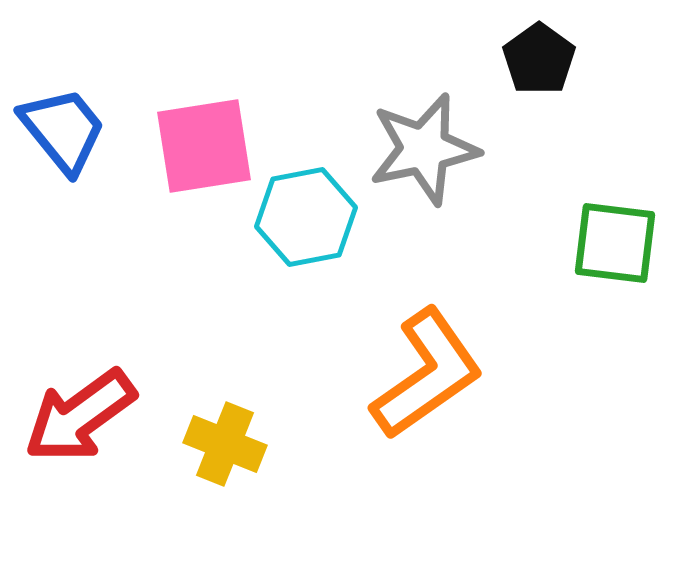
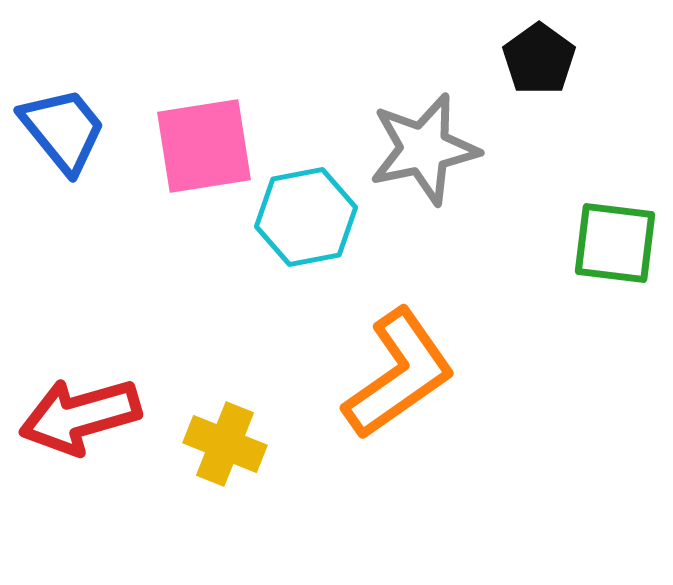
orange L-shape: moved 28 px left
red arrow: rotated 20 degrees clockwise
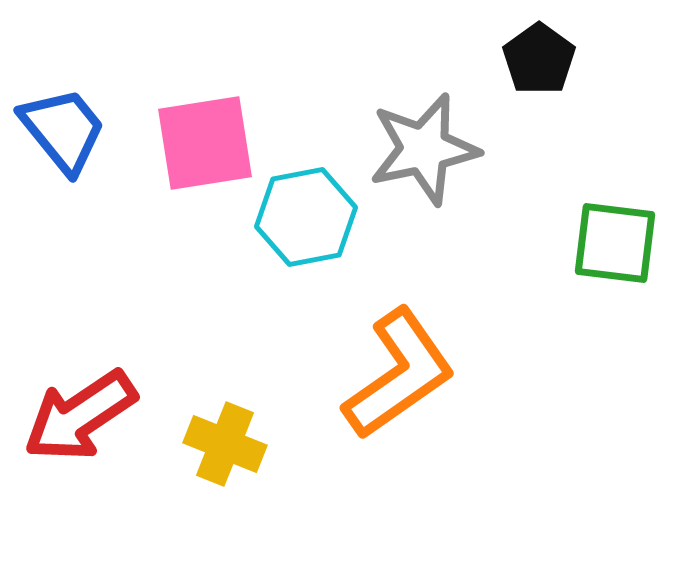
pink square: moved 1 px right, 3 px up
red arrow: rotated 18 degrees counterclockwise
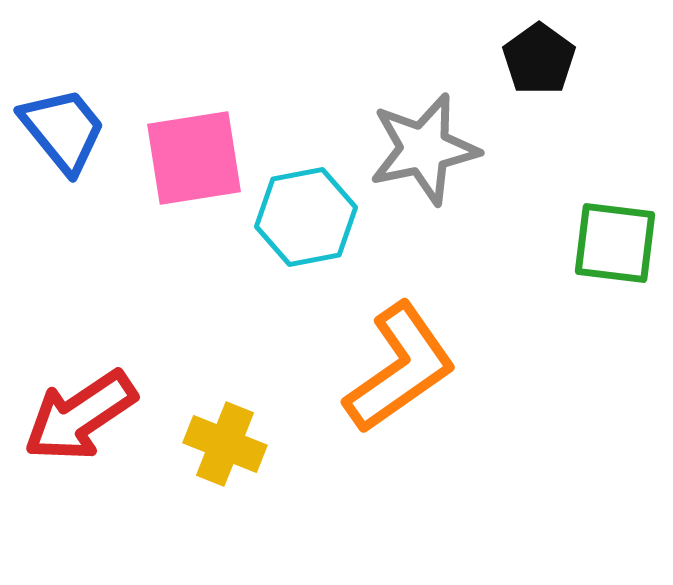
pink square: moved 11 px left, 15 px down
orange L-shape: moved 1 px right, 6 px up
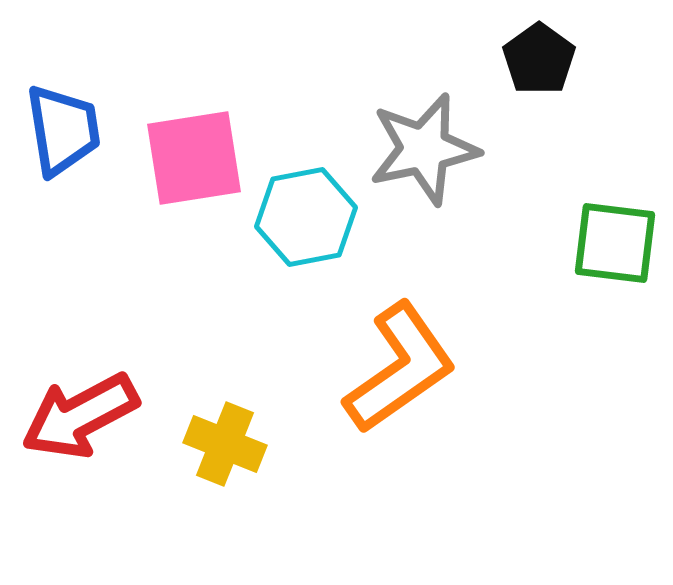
blue trapezoid: rotated 30 degrees clockwise
red arrow: rotated 6 degrees clockwise
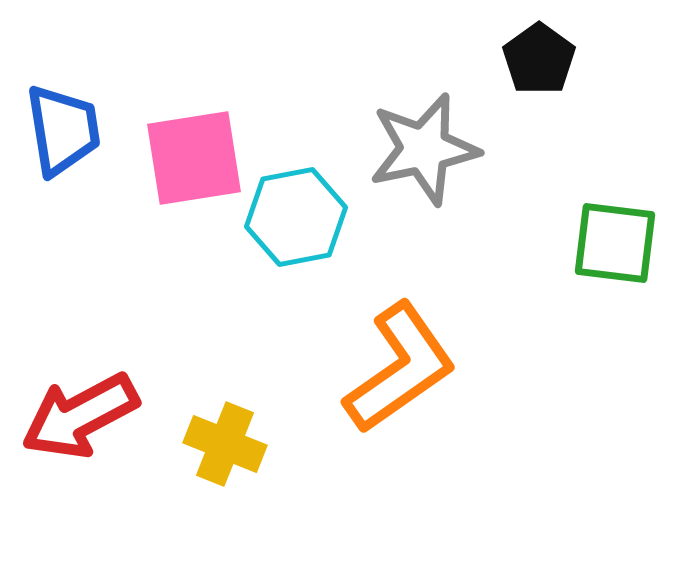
cyan hexagon: moved 10 px left
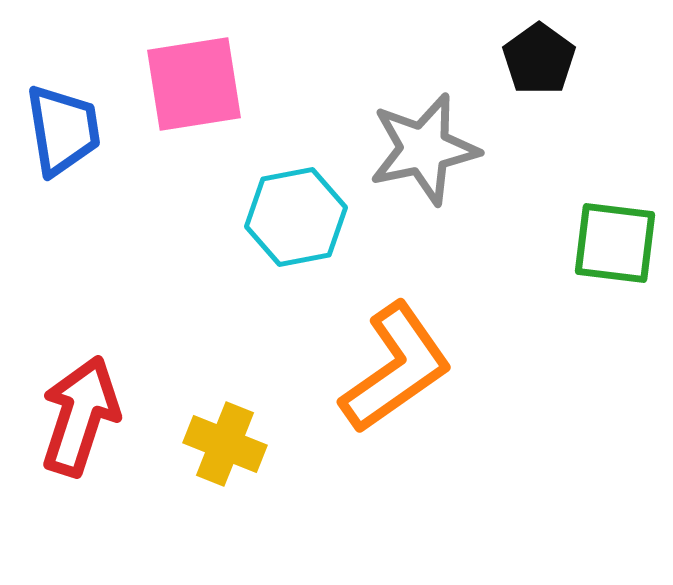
pink square: moved 74 px up
orange L-shape: moved 4 px left
red arrow: rotated 136 degrees clockwise
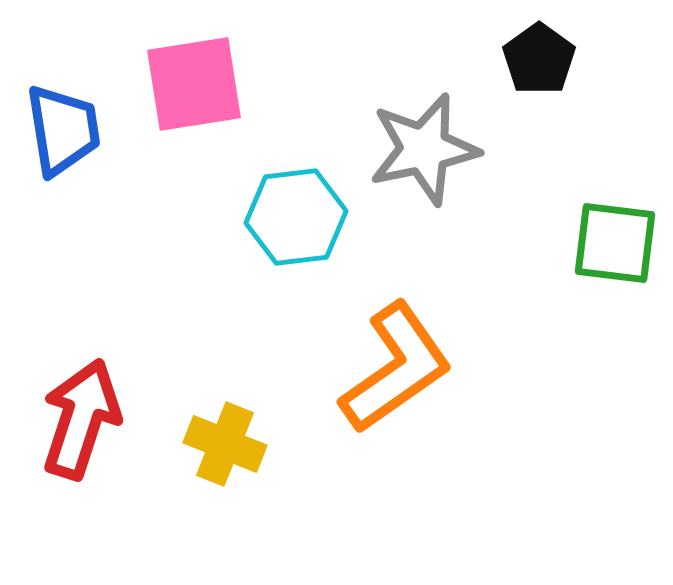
cyan hexagon: rotated 4 degrees clockwise
red arrow: moved 1 px right, 3 px down
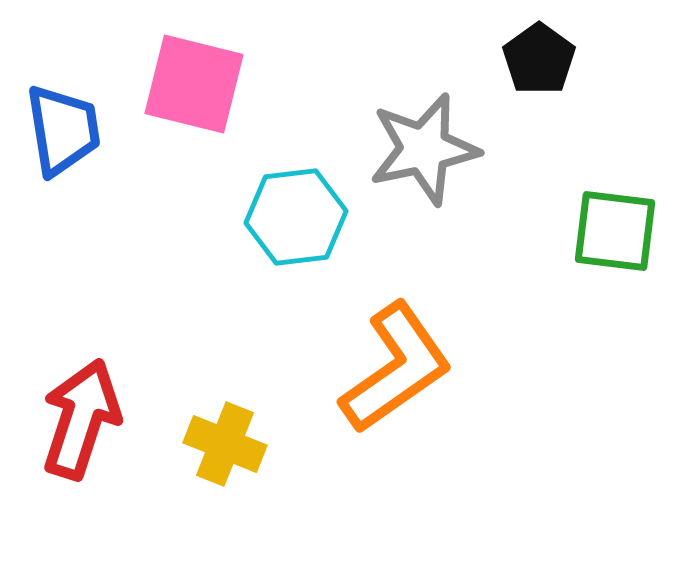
pink square: rotated 23 degrees clockwise
green square: moved 12 px up
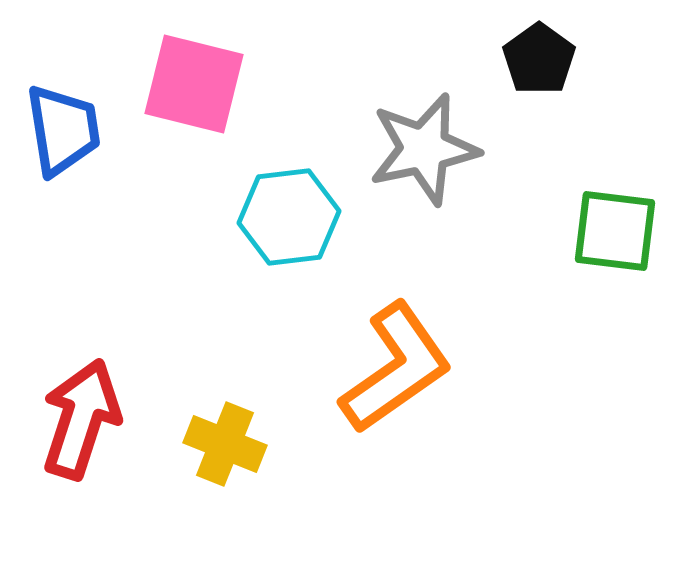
cyan hexagon: moved 7 px left
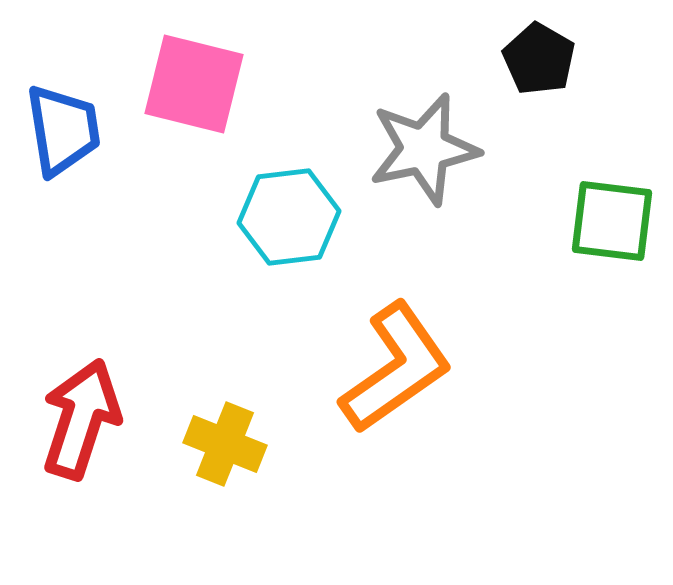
black pentagon: rotated 6 degrees counterclockwise
green square: moved 3 px left, 10 px up
